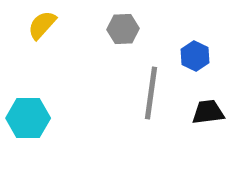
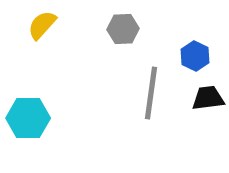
black trapezoid: moved 14 px up
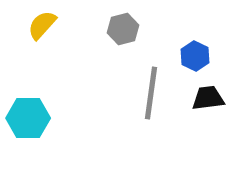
gray hexagon: rotated 12 degrees counterclockwise
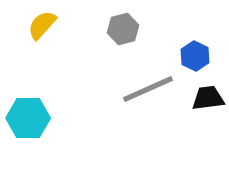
gray line: moved 3 px left, 4 px up; rotated 58 degrees clockwise
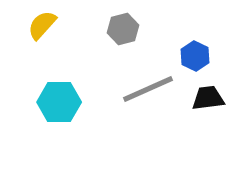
cyan hexagon: moved 31 px right, 16 px up
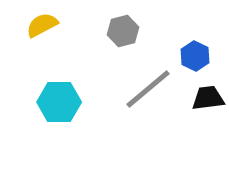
yellow semicircle: rotated 20 degrees clockwise
gray hexagon: moved 2 px down
gray line: rotated 16 degrees counterclockwise
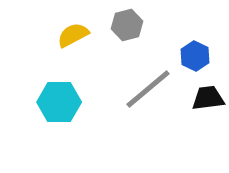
yellow semicircle: moved 31 px right, 10 px down
gray hexagon: moved 4 px right, 6 px up
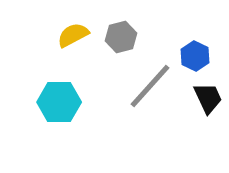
gray hexagon: moved 6 px left, 12 px down
gray line: moved 2 px right, 3 px up; rotated 8 degrees counterclockwise
black trapezoid: rotated 72 degrees clockwise
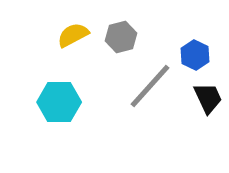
blue hexagon: moved 1 px up
